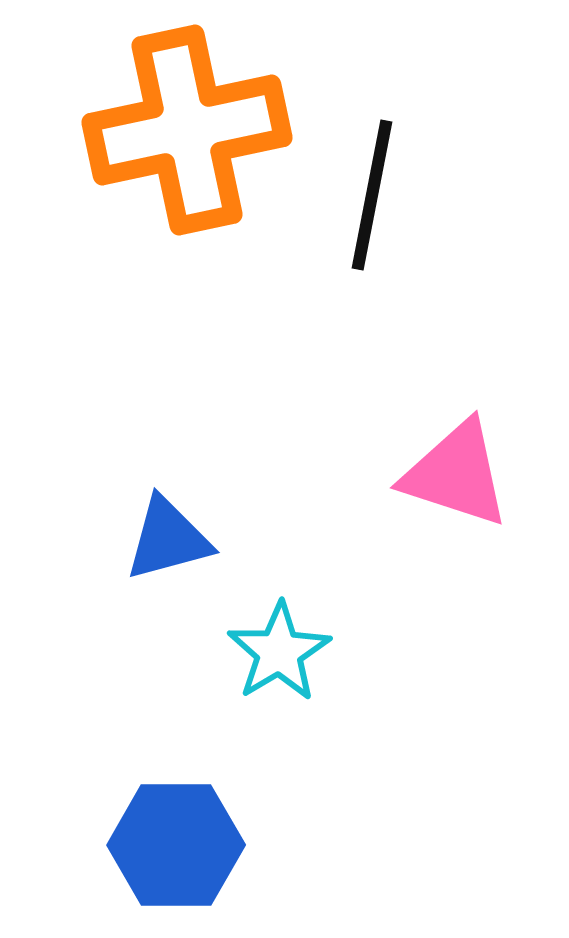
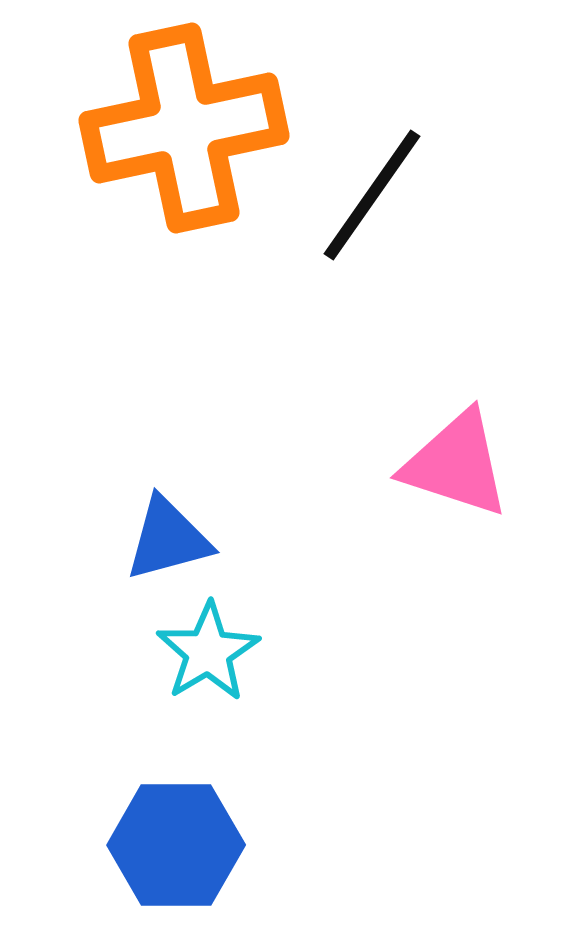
orange cross: moved 3 px left, 2 px up
black line: rotated 24 degrees clockwise
pink triangle: moved 10 px up
cyan star: moved 71 px left
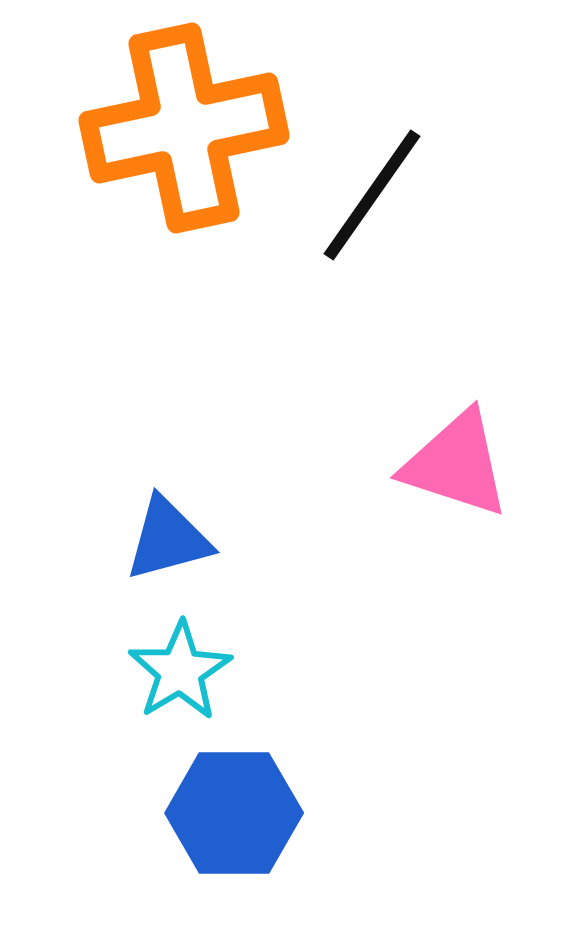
cyan star: moved 28 px left, 19 px down
blue hexagon: moved 58 px right, 32 px up
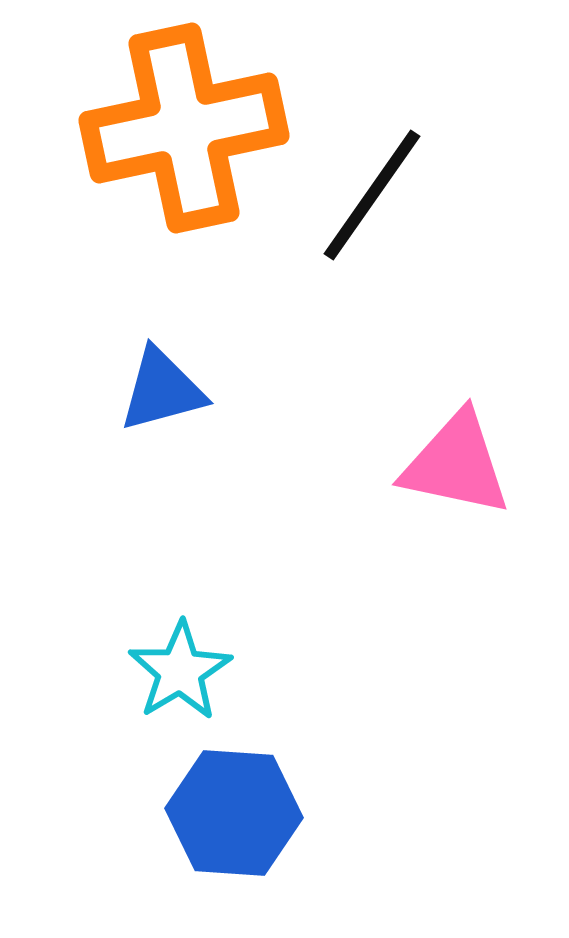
pink triangle: rotated 6 degrees counterclockwise
blue triangle: moved 6 px left, 149 px up
blue hexagon: rotated 4 degrees clockwise
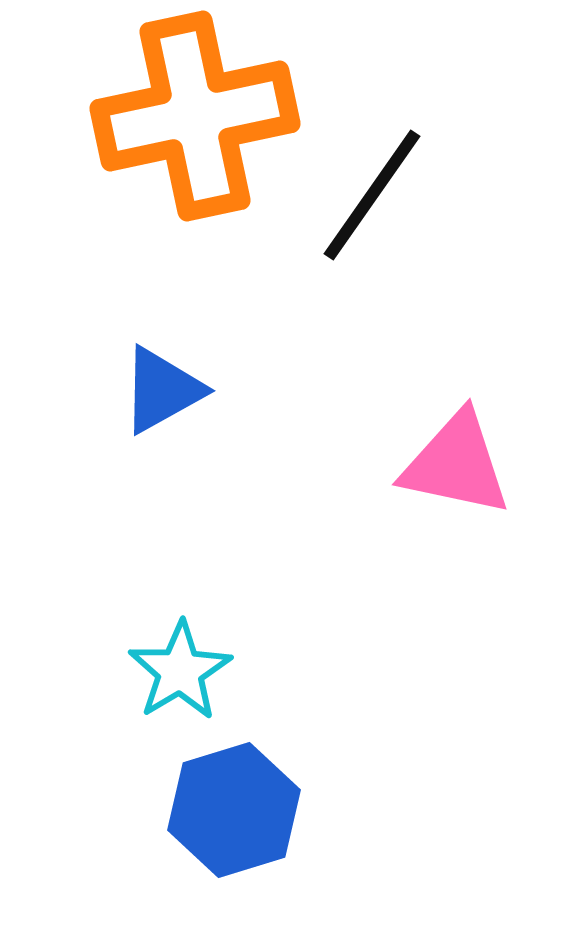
orange cross: moved 11 px right, 12 px up
blue triangle: rotated 14 degrees counterclockwise
blue hexagon: moved 3 px up; rotated 21 degrees counterclockwise
